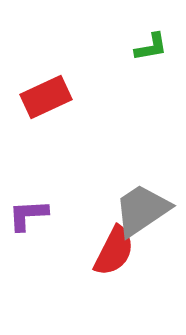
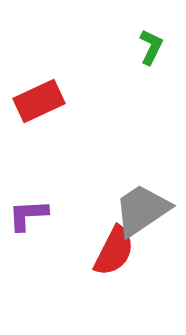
green L-shape: rotated 54 degrees counterclockwise
red rectangle: moved 7 px left, 4 px down
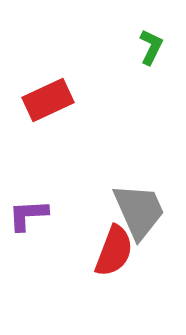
red rectangle: moved 9 px right, 1 px up
gray trapezoid: moved 3 px left, 1 px down; rotated 100 degrees clockwise
red semicircle: rotated 6 degrees counterclockwise
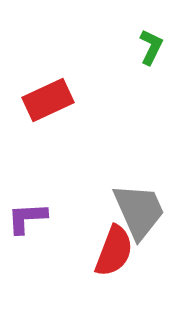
purple L-shape: moved 1 px left, 3 px down
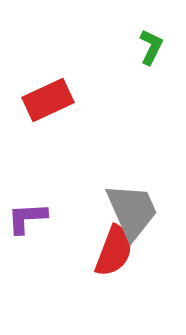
gray trapezoid: moved 7 px left
